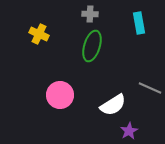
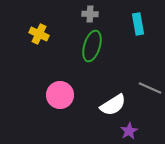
cyan rectangle: moved 1 px left, 1 px down
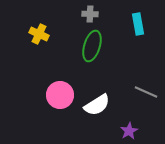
gray line: moved 4 px left, 4 px down
white semicircle: moved 16 px left
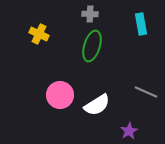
cyan rectangle: moved 3 px right
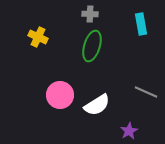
yellow cross: moved 1 px left, 3 px down
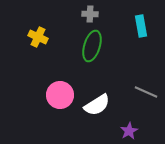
cyan rectangle: moved 2 px down
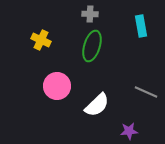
yellow cross: moved 3 px right, 3 px down
pink circle: moved 3 px left, 9 px up
white semicircle: rotated 12 degrees counterclockwise
purple star: rotated 24 degrees clockwise
